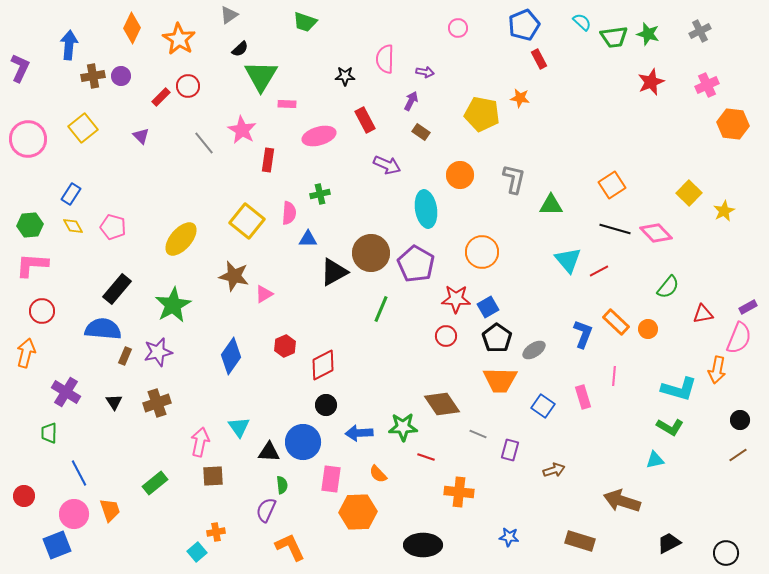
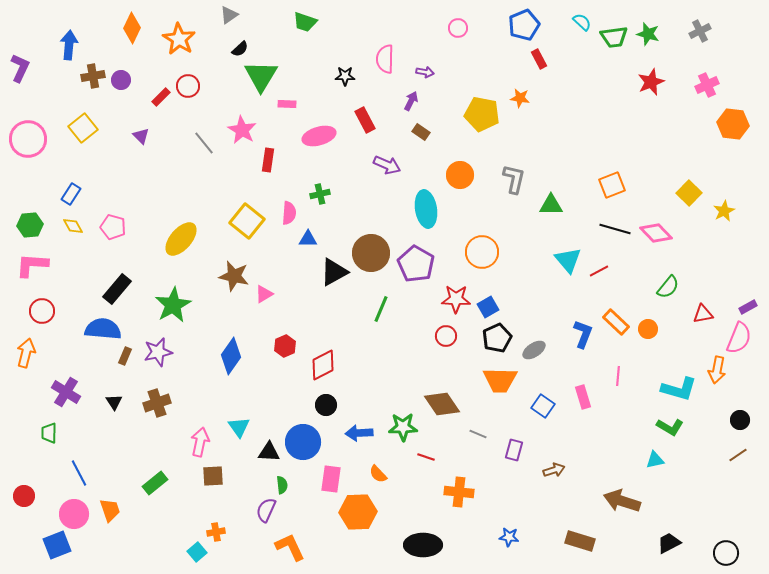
purple circle at (121, 76): moved 4 px down
orange square at (612, 185): rotated 12 degrees clockwise
black pentagon at (497, 338): rotated 12 degrees clockwise
pink line at (614, 376): moved 4 px right
purple rectangle at (510, 450): moved 4 px right
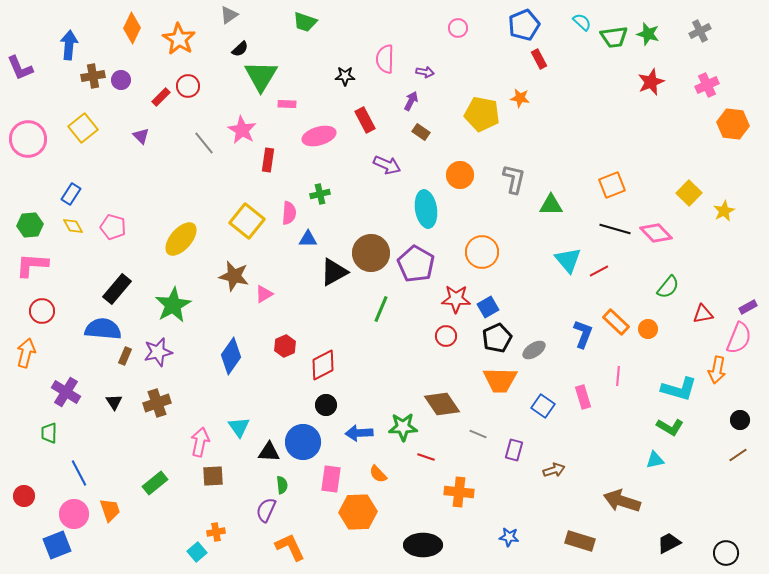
purple L-shape at (20, 68): rotated 132 degrees clockwise
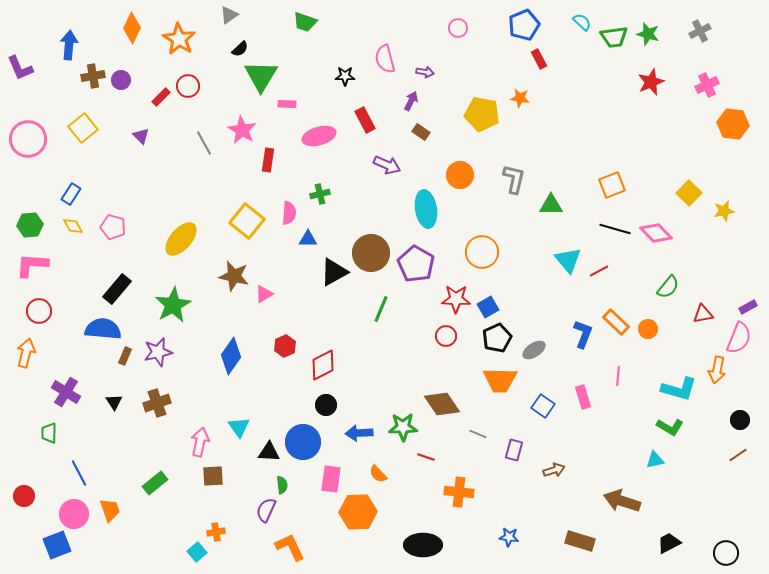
pink semicircle at (385, 59): rotated 16 degrees counterclockwise
gray line at (204, 143): rotated 10 degrees clockwise
yellow star at (724, 211): rotated 15 degrees clockwise
red circle at (42, 311): moved 3 px left
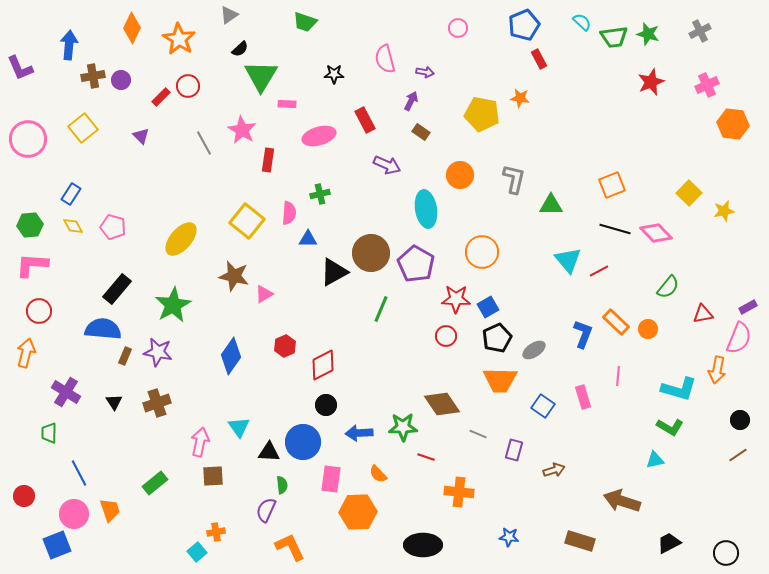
black star at (345, 76): moved 11 px left, 2 px up
purple star at (158, 352): rotated 24 degrees clockwise
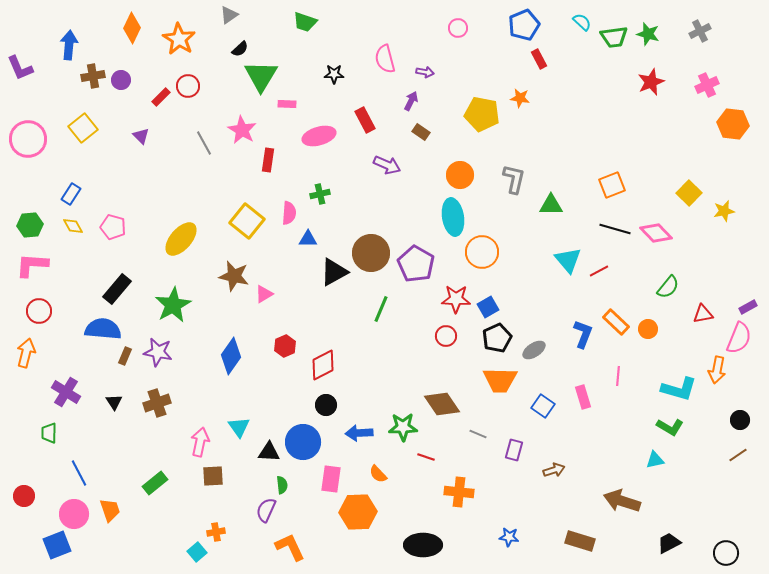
cyan ellipse at (426, 209): moved 27 px right, 8 px down
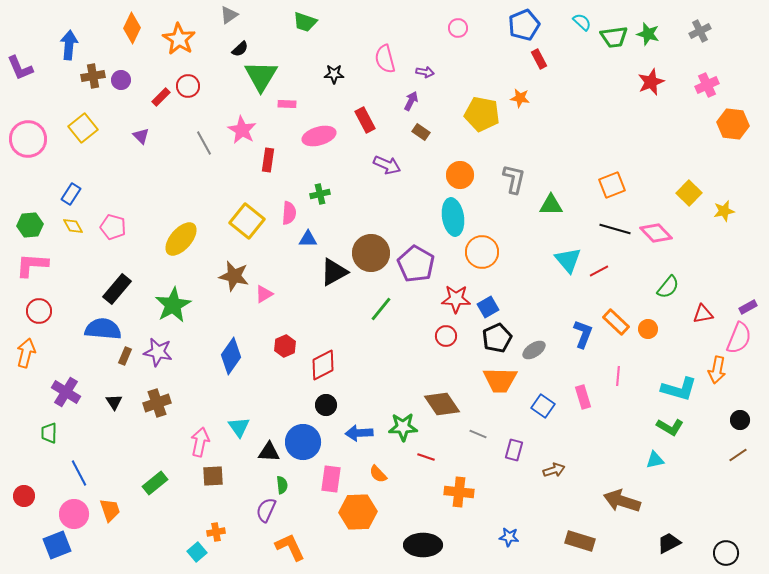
green line at (381, 309): rotated 16 degrees clockwise
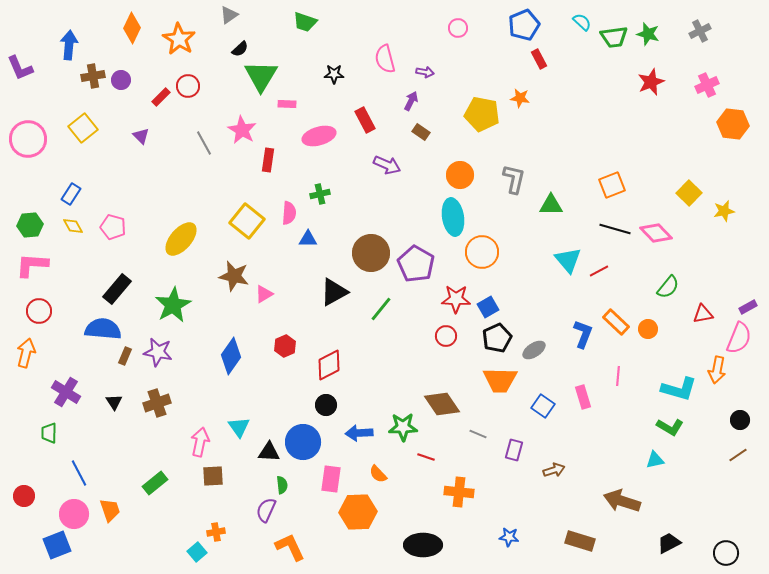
black triangle at (334, 272): moved 20 px down
red diamond at (323, 365): moved 6 px right
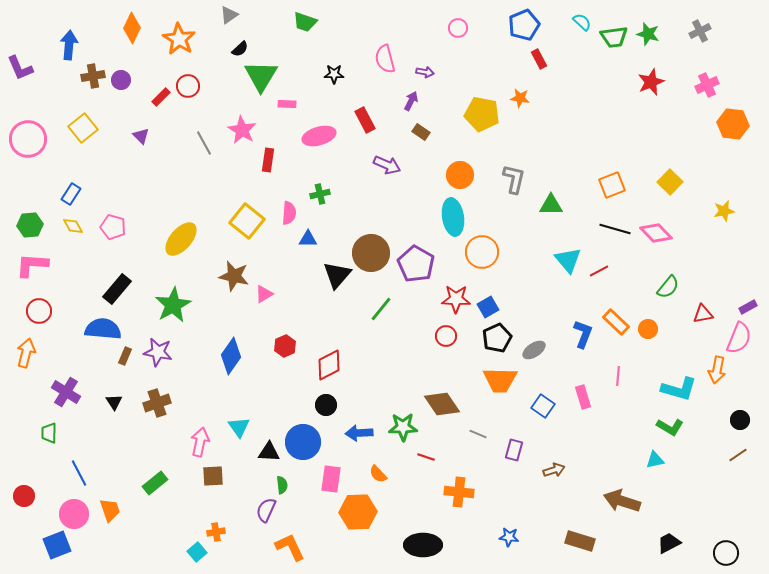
yellow square at (689, 193): moved 19 px left, 11 px up
black triangle at (334, 292): moved 3 px right, 17 px up; rotated 20 degrees counterclockwise
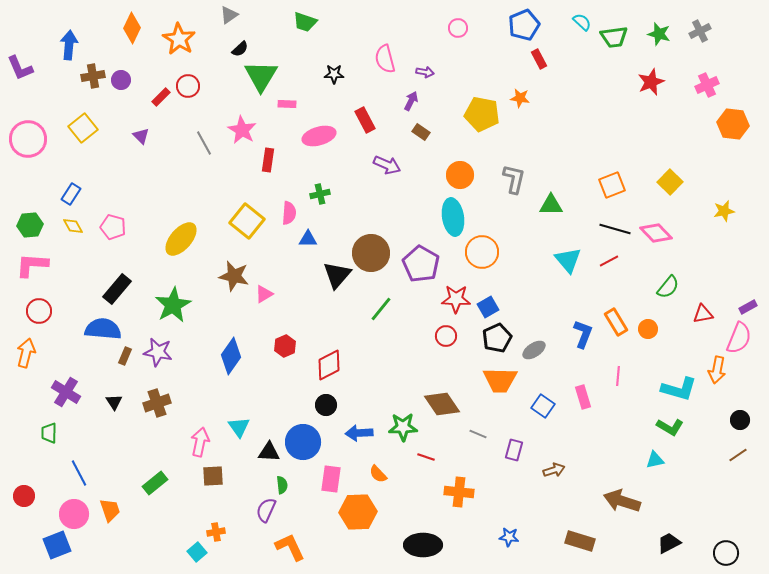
green star at (648, 34): moved 11 px right
purple pentagon at (416, 264): moved 5 px right
red line at (599, 271): moved 10 px right, 10 px up
orange rectangle at (616, 322): rotated 16 degrees clockwise
